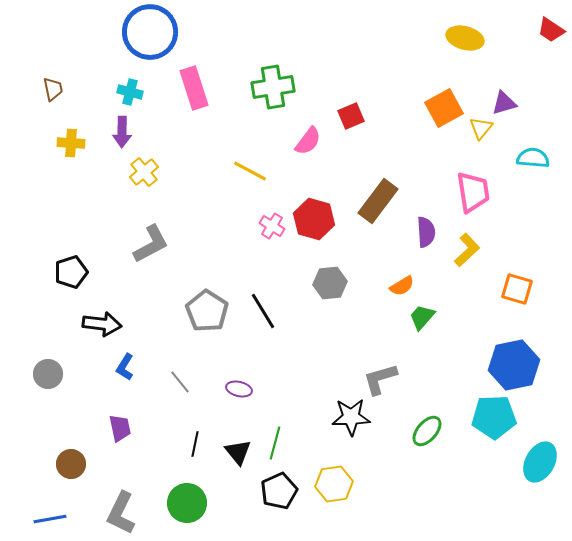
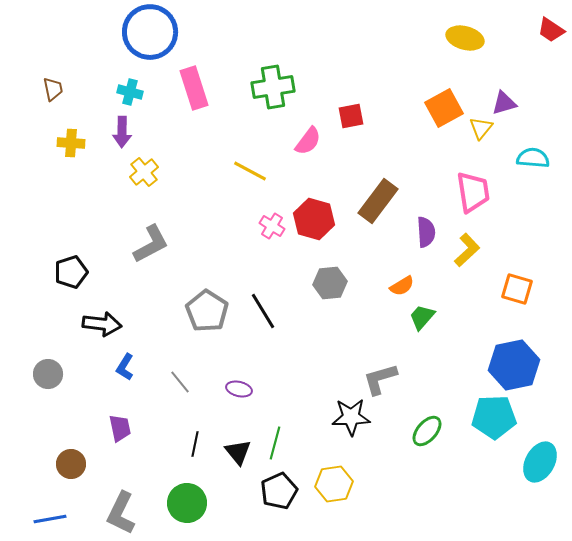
red square at (351, 116): rotated 12 degrees clockwise
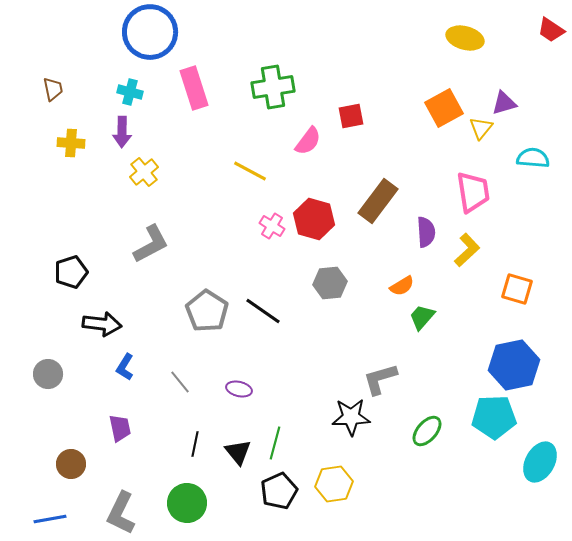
black line at (263, 311): rotated 24 degrees counterclockwise
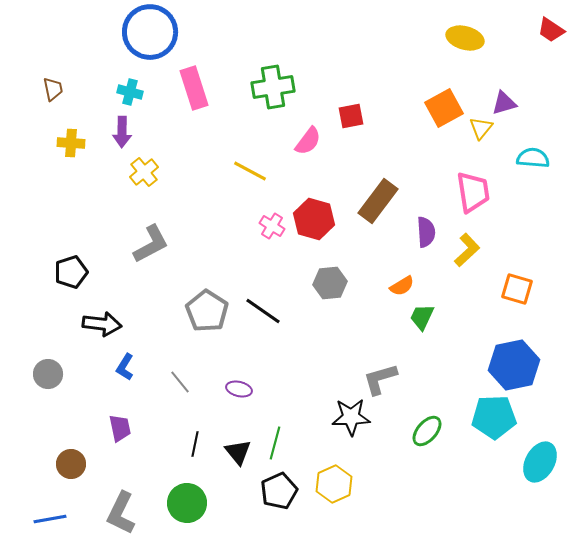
green trapezoid at (422, 317): rotated 16 degrees counterclockwise
yellow hexagon at (334, 484): rotated 15 degrees counterclockwise
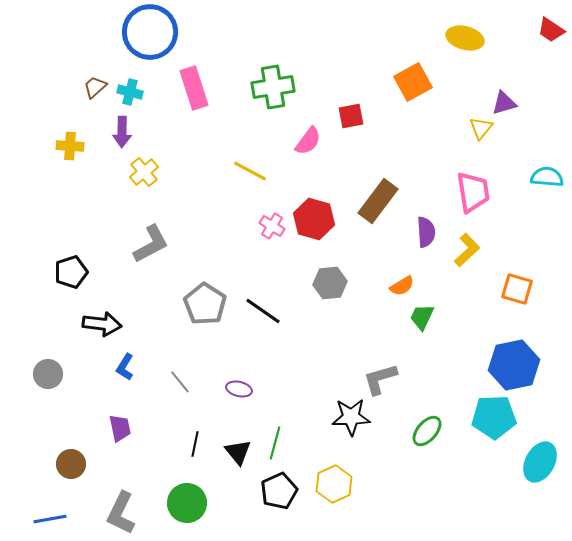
brown trapezoid at (53, 89): moved 42 px right, 2 px up; rotated 120 degrees counterclockwise
orange square at (444, 108): moved 31 px left, 26 px up
yellow cross at (71, 143): moved 1 px left, 3 px down
cyan semicircle at (533, 158): moved 14 px right, 19 px down
gray pentagon at (207, 311): moved 2 px left, 7 px up
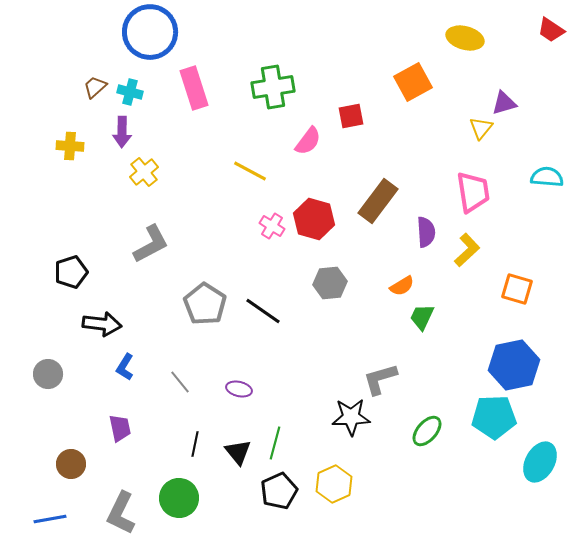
green circle at (187, 503): moved 8 px left, 5 px up
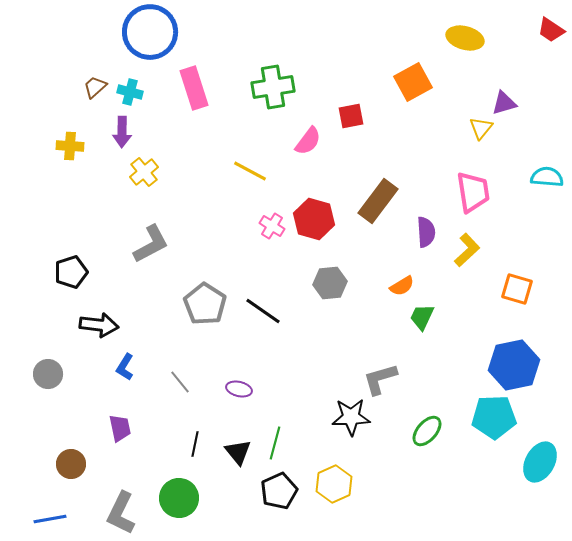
black arrow at (102, 324): moved 3 px left, 1 px down
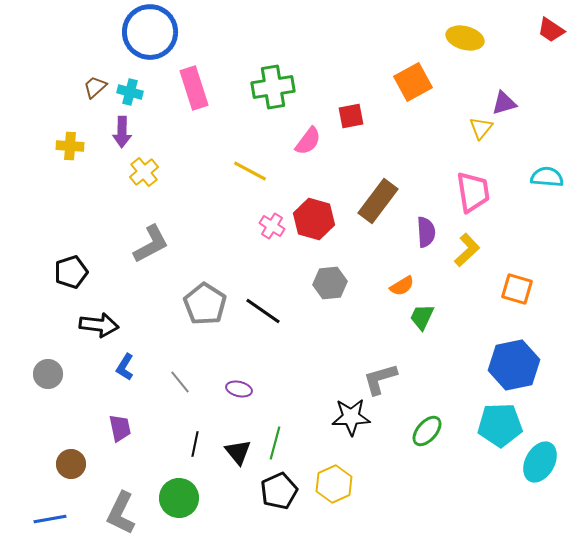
cyan pentagon at (494, 417): moved 6 px right, 8 px down
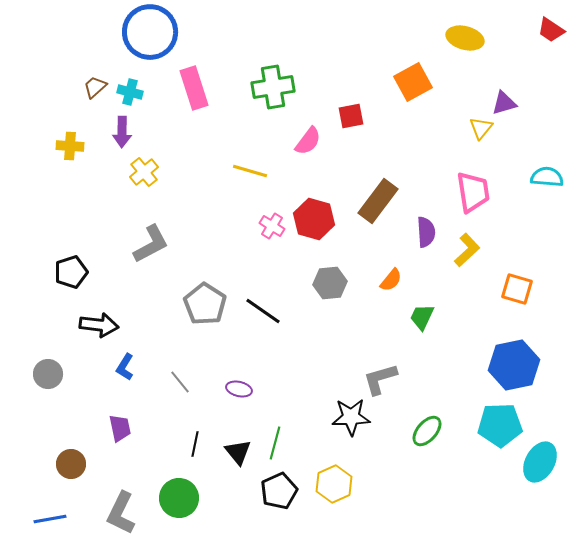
yellow line at (250, 171): rotated 12 degrees counterclockwise
orange semicircle at (402, 286): moved 11 px left, 6 px up; rotated 20 degrees counterclockwise
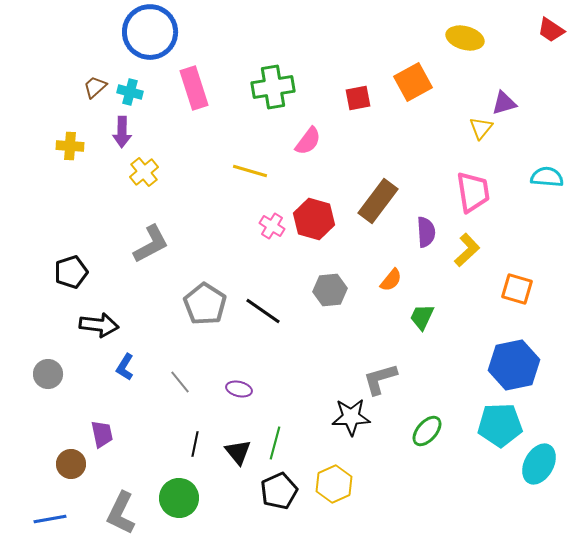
red square at (351, 116): moved 7 px right, 18 px up
gray hexagon at (330, 283): moved 7 px down
purple trapezoid at (120, 428): moved 18 px left, 6 px down
cyan ellipse at (540, 462): moved 1 px left, 2 px down
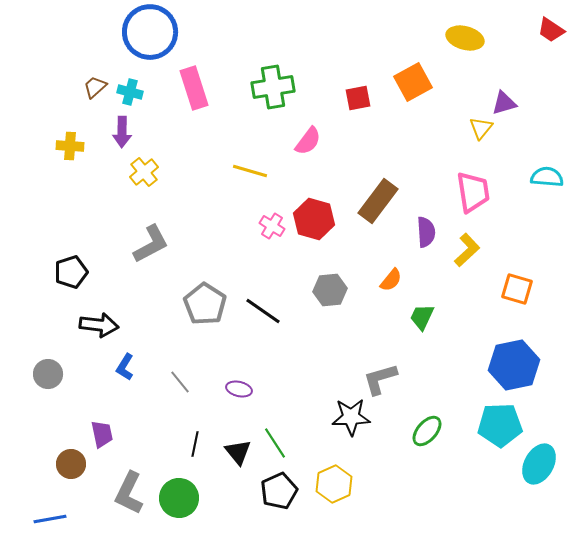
green line at (275, 443): rotated 48 degrees counterclockwise
gray L-shape at (121, 513): moved 8 px right, 20 px up
